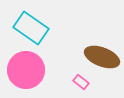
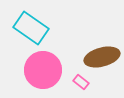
brown ellipse: rotated 36 degrees counterclockwise
pink circle: moved 17 px right
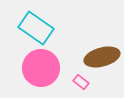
cyan rectangle: moved 5 px right
pink circle: moved 2 px left, 2 px up
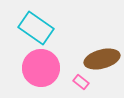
brown ellipse: moved 2 px down
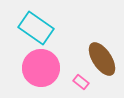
brown ellipse: rotated 72 degrees clockwise
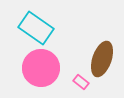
brown ellipse: rotated 52 degrees clockwise
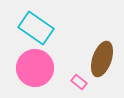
pink circle: moved 6 px left
pink rectangle: moved 2 px left
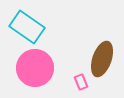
cyan rectangle: moved 9 px left, 1 px up
pink rectangle: moved 2 px right; rotated 28 degrees clockwise
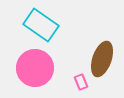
cyan rectangle: moved 14 px right, 2 px up
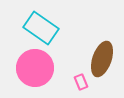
cyan rectangle: moved 3 px down
